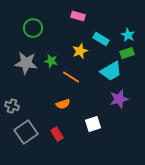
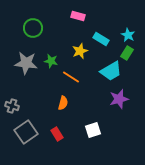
green rectangle: rotated 40 degrees counterclockwise
orange semicircle: moved 1 px up; rotated 56 degrees counterclockwise
white square: moved 6 px down
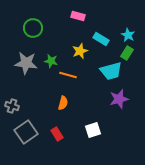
cyan trapezoid: rotated 15 degrees clockwise
orange line: moved 3 px left, 2 px up; rotated 18 degrees counterclockwise
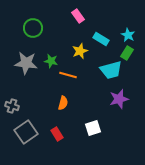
pink rectangle: rotated 40 degrees clockwise
cyan trapezoid: moved 1 px up
white square: moved 2 px up
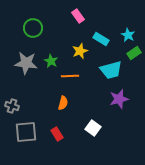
green rectangle: moved 7 px right; rotated 24 degrees clockwise
green star: rotated 16 degrees clockwise
orange line: moved 2 px right, 1 px down; rotated 18 degrees counterclockwise
white square: rotated 35 degrees counterclockwise
gray square: rotated 30 degrees clockwise
